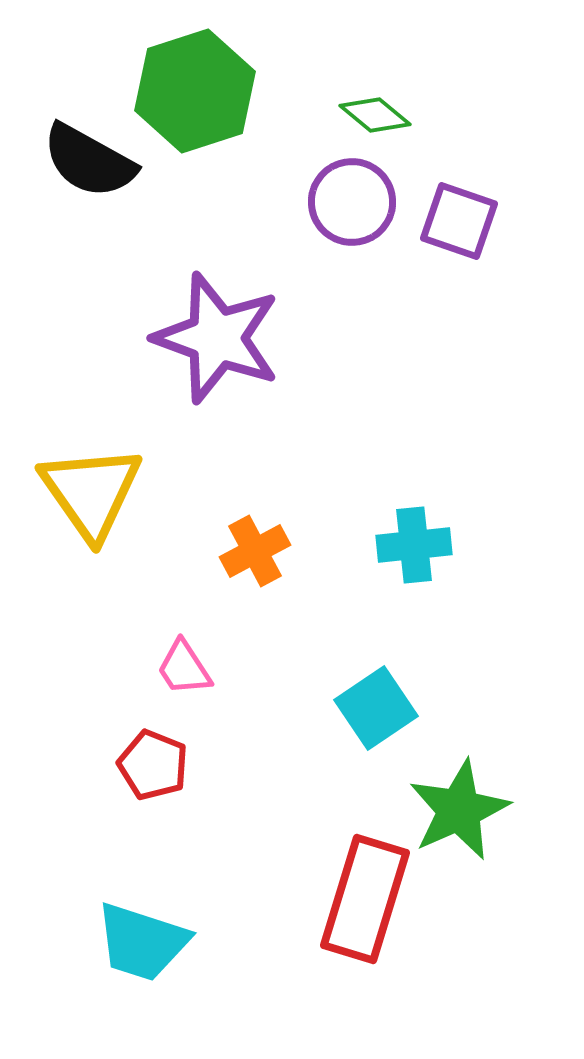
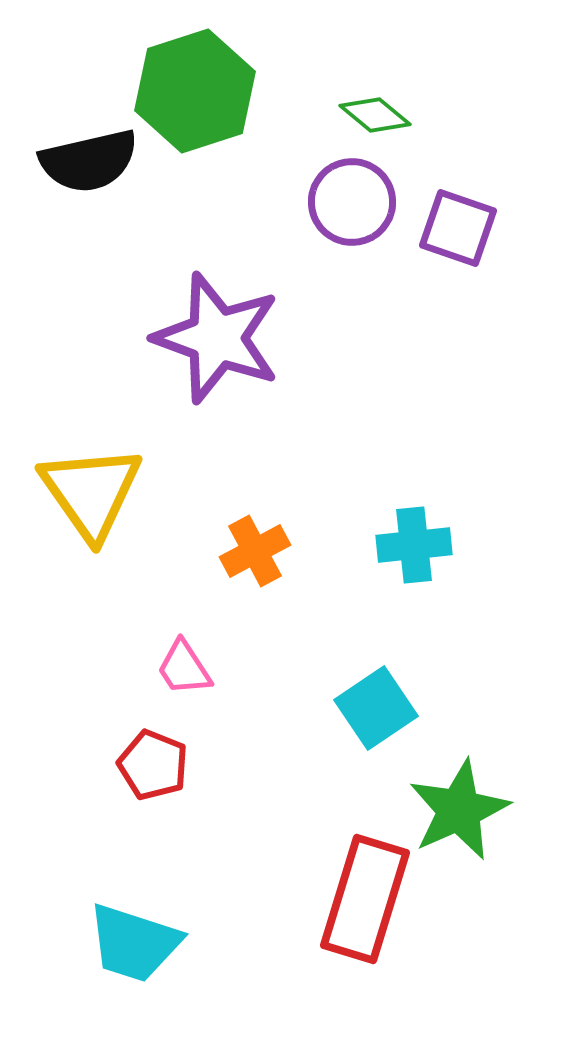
black semicircle: rotated 42 degrees counterclockwise
purple square: moved 1 px left, 7 px down
cyan trapezoid: moved 8 px left, 1 px down
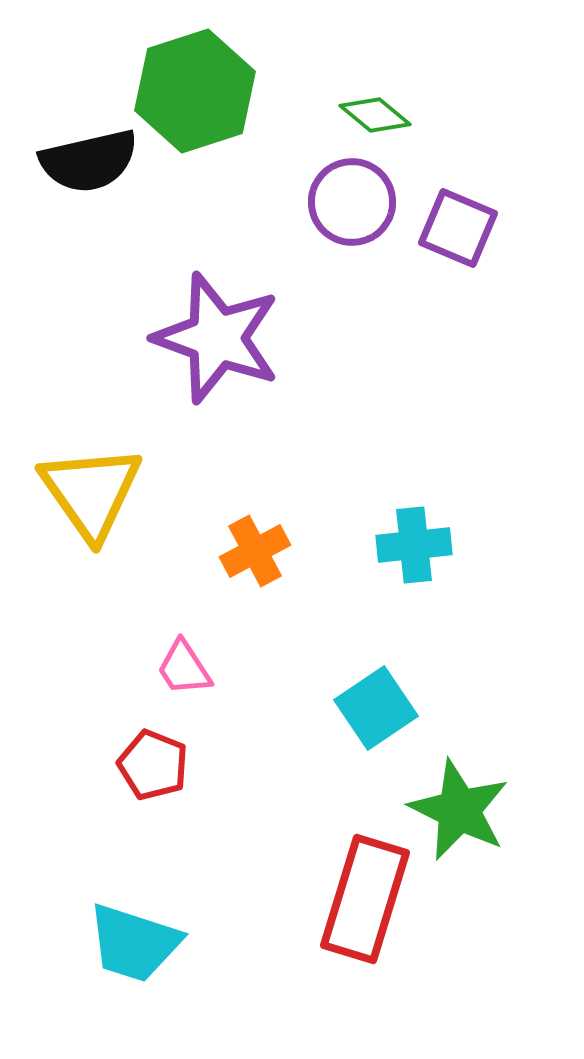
purple square: rotated 4 degrees clockwise
green star: rotated 22 degrees counterclockwise
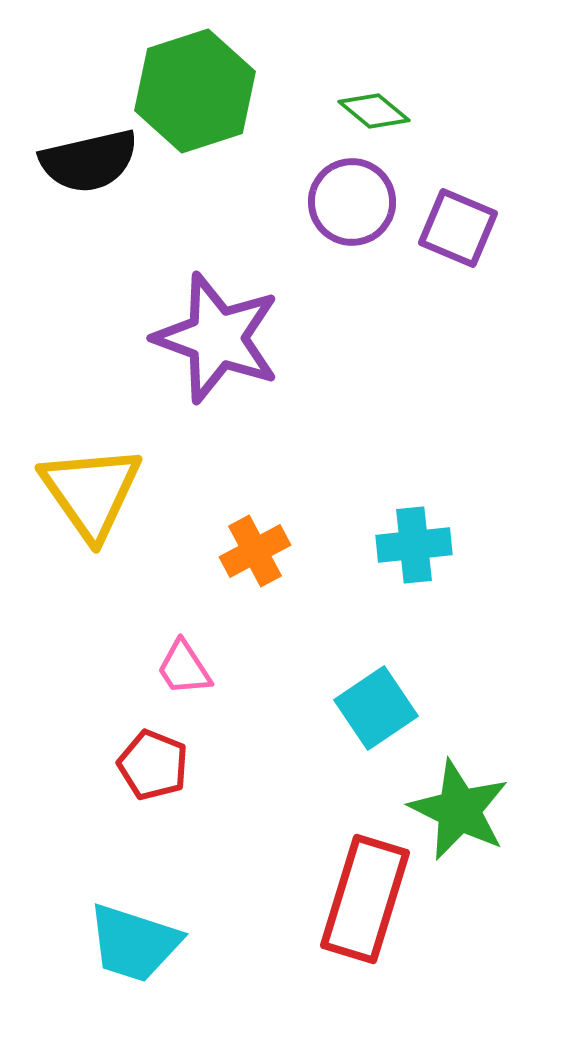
green diamond: moved 1 px left, 4 px up
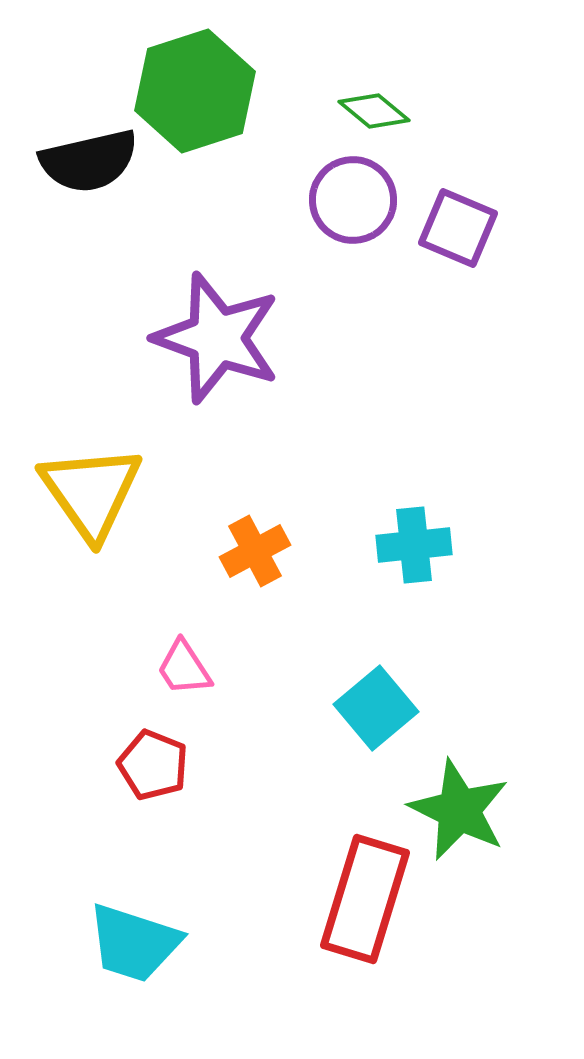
purple circle: moved 1 px right, 2 px up
cyan square: rotated 6 degrees counterclockwise
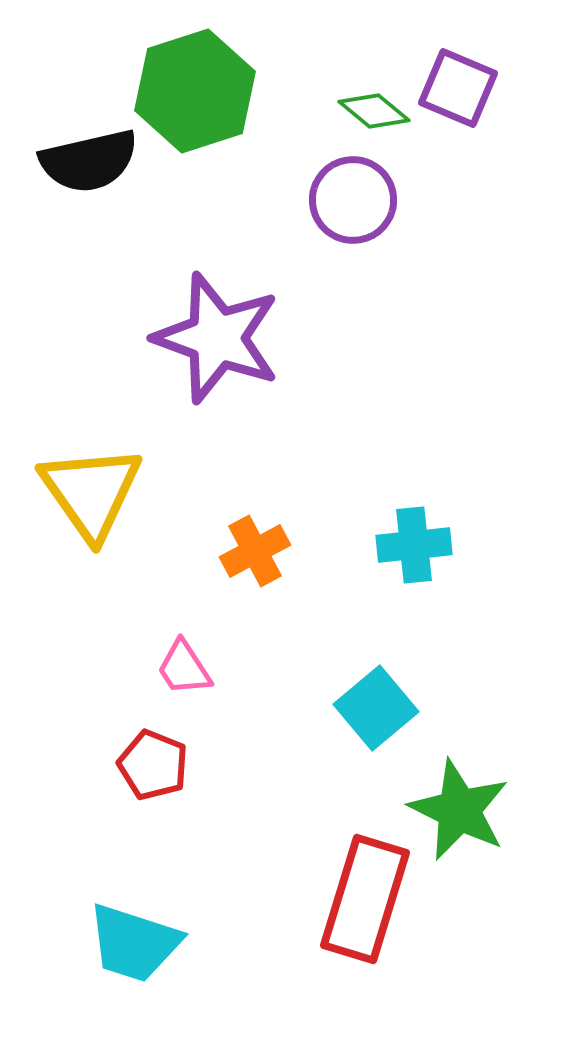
purple square: moved 140 px up
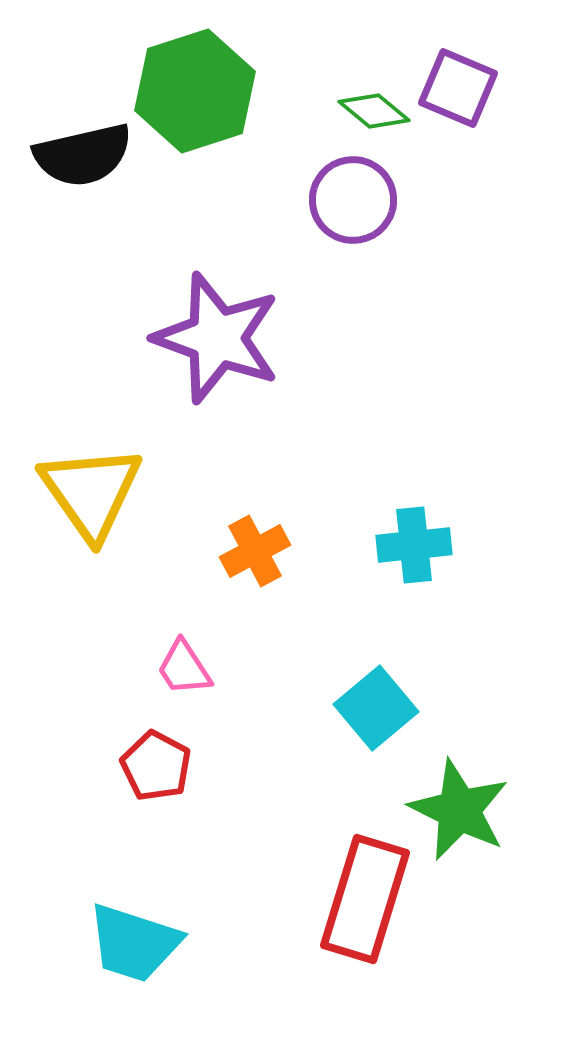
black semicircle: moved 6 px left, 6 px up
red pentagon: moved 3 px right, 1 px down; rotated 6 degrees clockwise
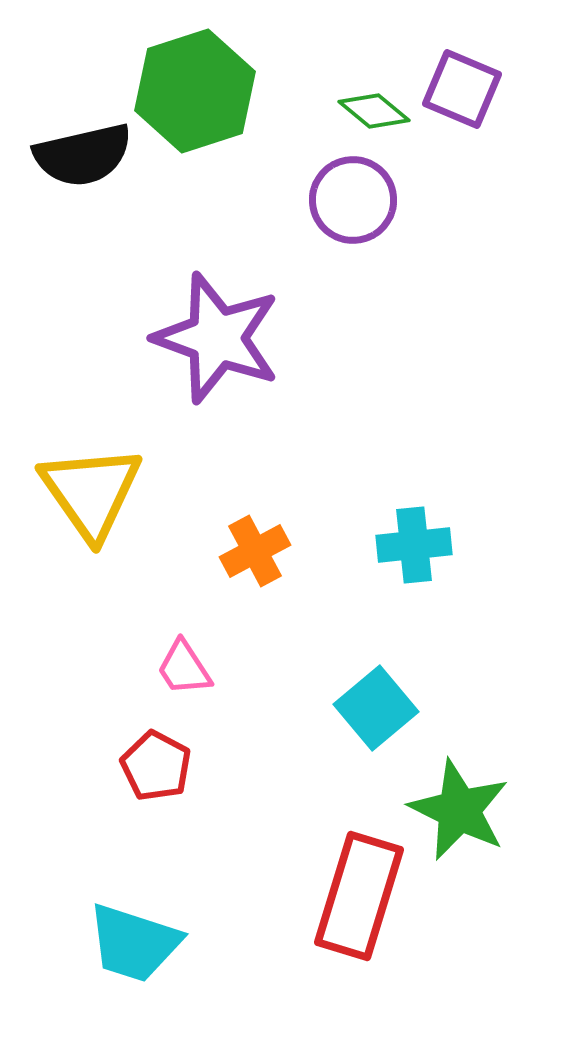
purple square: moved 4 px right, 1 px down
red rectangle: moved 6 px left, 3 px up
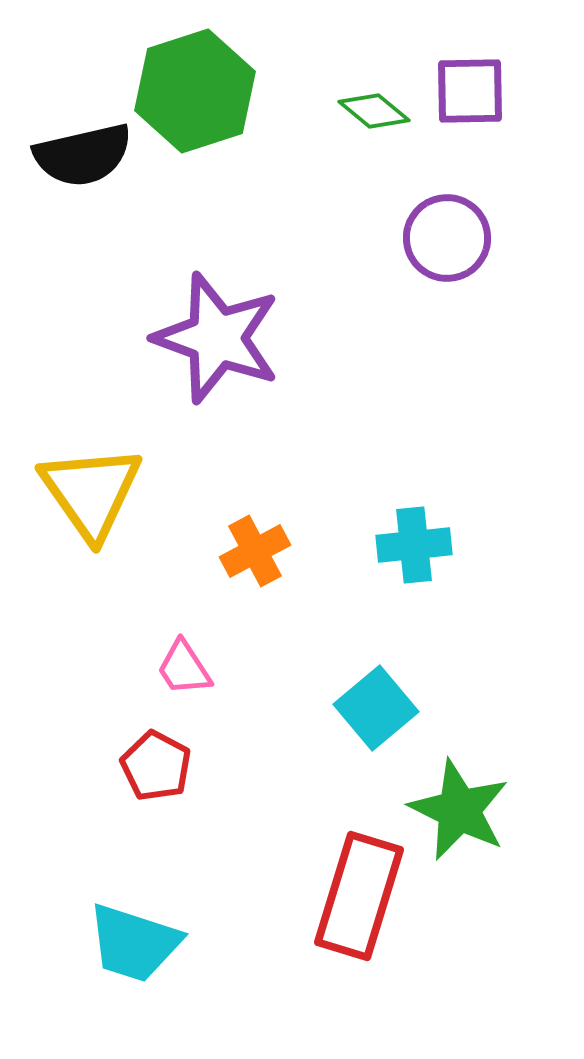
purple square: moved 8 px right, 2 px down; rotated 24 degrees counterclockwise
purple circle: moved 94 px right, 38 px down
